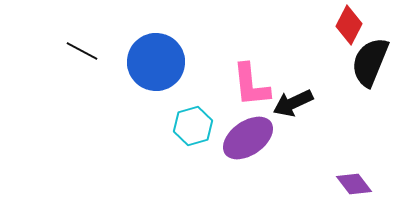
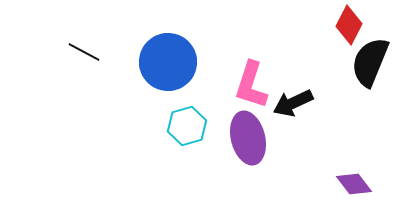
black line: moved 2 px right, 1 px down
blue circle: moved 12 px right
pink L-shape: rotated 24 degrees clockwise
cyan hexagon: moved 6 px left
purple ellipse: rotated 69 degrees counterclockwise
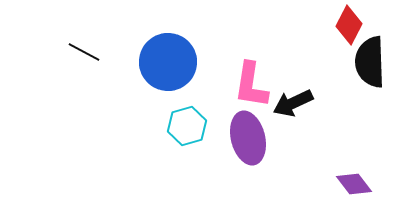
black semicircle: rotated 24 degrees counterclockwise
pink L-shape: rotated 9 degrees counterclockwise
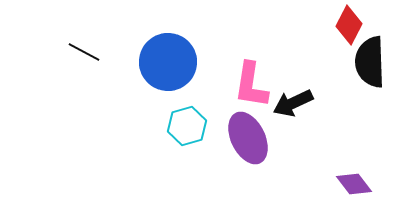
purple ellipse: rotated 12 degrees counterclockwise
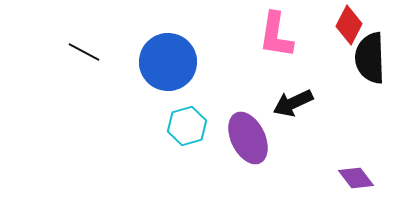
black semicircle: moved 4 px up
pink L-shape: moved 25 px right, 50 px up
purple diamond: moved 2 px right, 6 px up
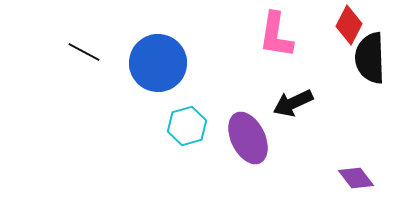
blue circle: moved 10 px left, 1 px down
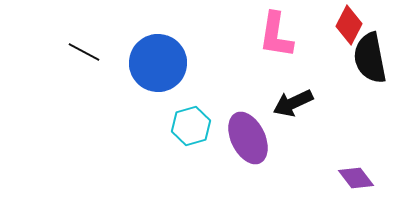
black semicircle: rotated 9 degrees counterclockwise
cyan hexagon: moved 4 px right
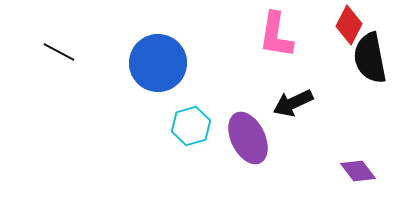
black line: moved 25 px left
purple diamond: moved 2 px right, 7 px up
